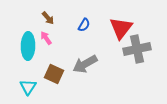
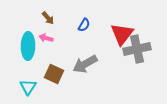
red triangle: moved 1 px right, 6 px down
pink arrow: rotated 40 degrees counterclockwise
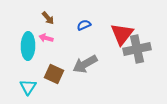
blue semicircle: rotated 144 degrees counterclockwise
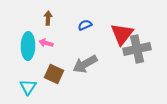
brown arrow: rotated 136 degrees counterclockwise
blue semicircle: moved 1 px right
pink arrow: moved 5 px down
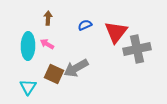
red triangle: moved 6 px left, 2 px up
pink arrow: moved 1 px right, 1 px down; rotated 16 degrees clockwise
gray arrow: moved 9 px left, 4 px down
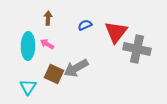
gray cross: rotated 24 degrees clockwise
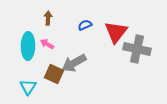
gray arrow: moved 2 px left, 5 px up
